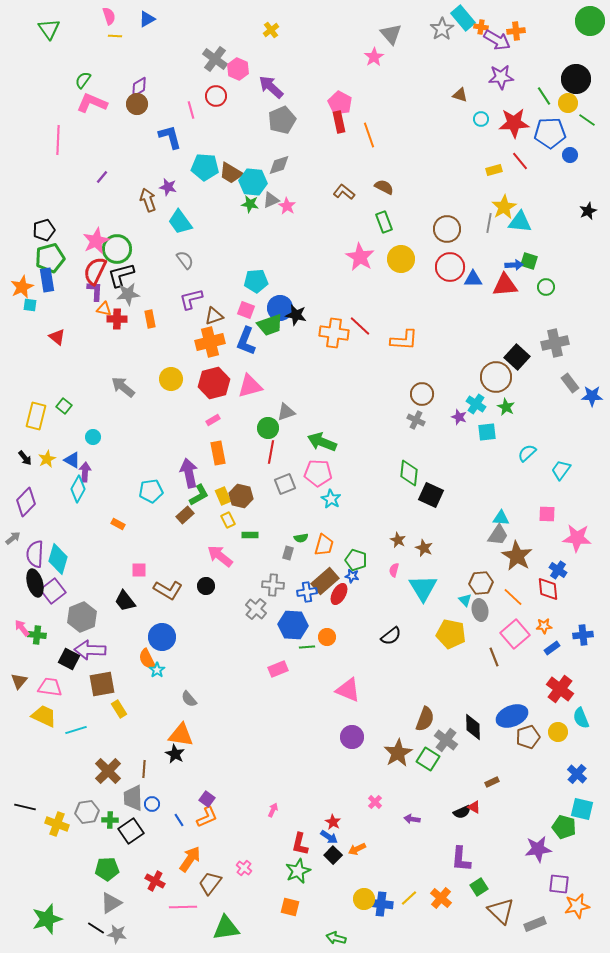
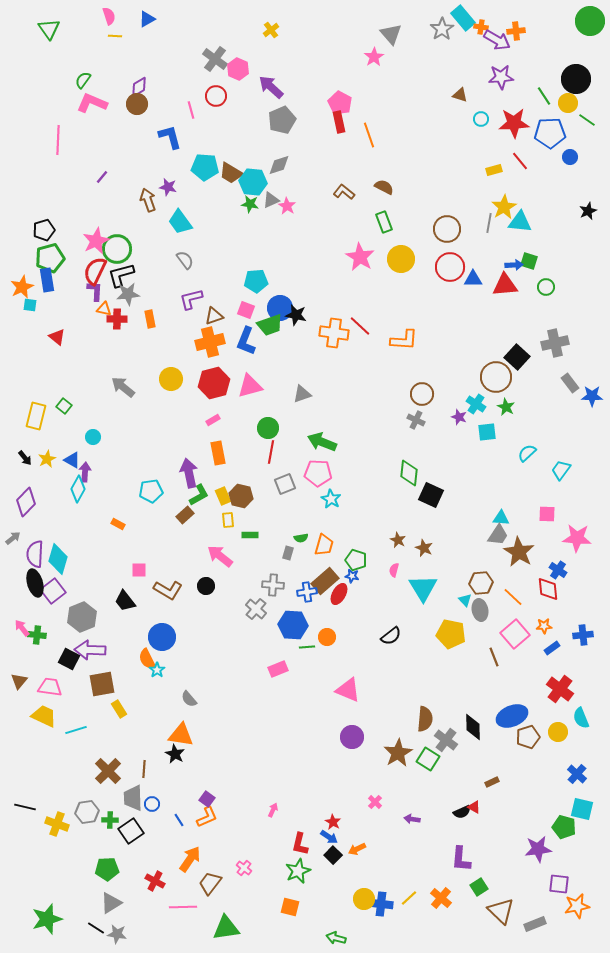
blue circle at (570, 155): moved 2 px down
gray triangle at (286, 412): moved 16 px right, 18 px up
yellow rectangle at (228, 520): rotated 21 degrees clockwise
brown star at (517, 556): moved 2 px right, 4 px up
brown semicircle at (425, 719): rotated 15 degrees counterclockwise
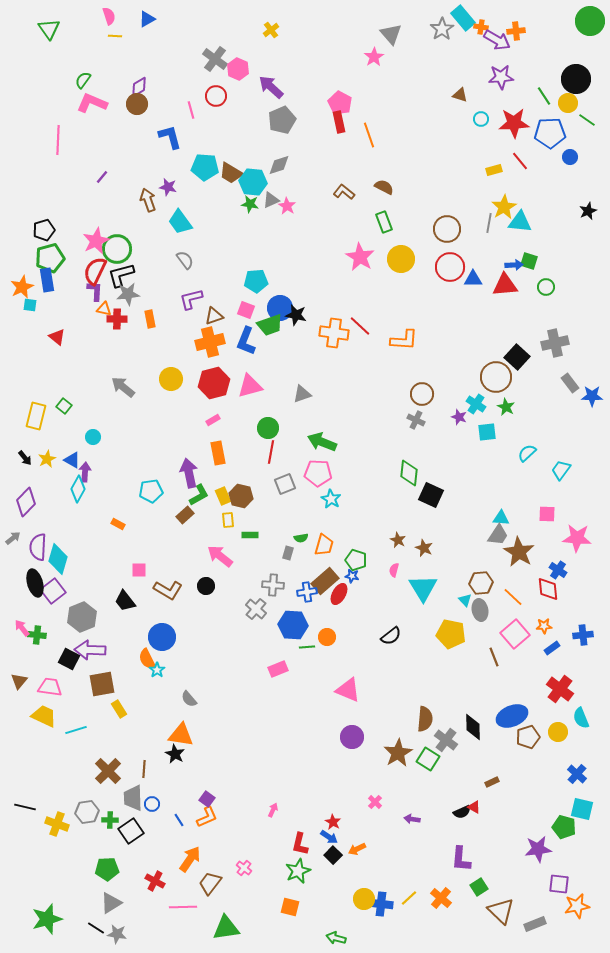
purple semicircle at (35, 554): moved 3 px right, 7 px up
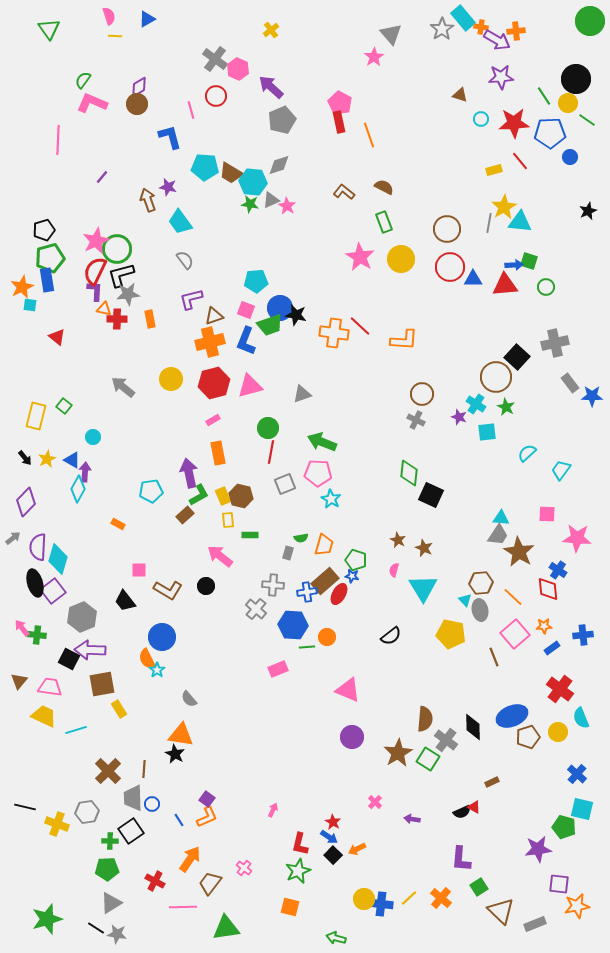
green cross at (110, 820): moved 21 px down
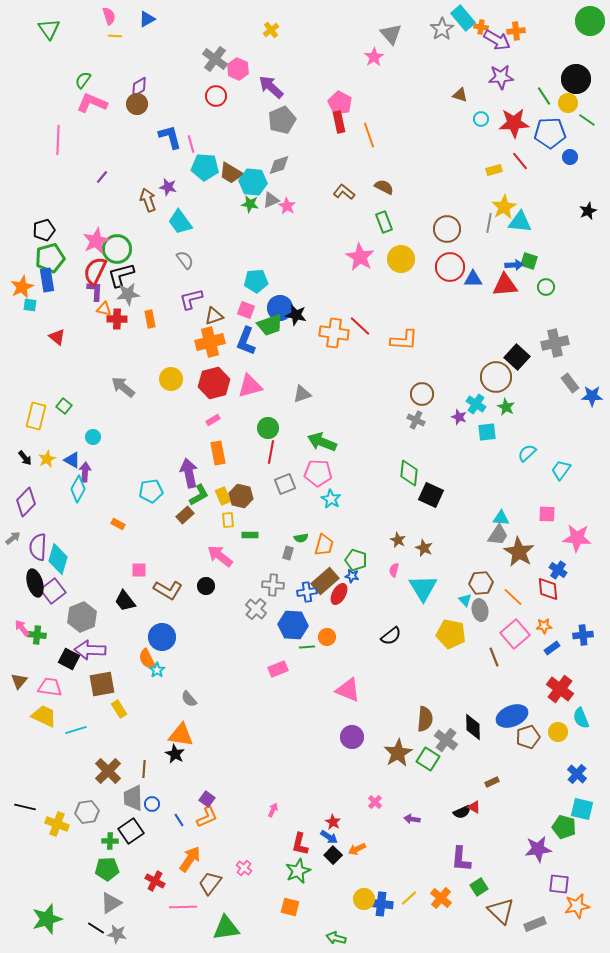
pink line at (191, 110): moved 34 px down
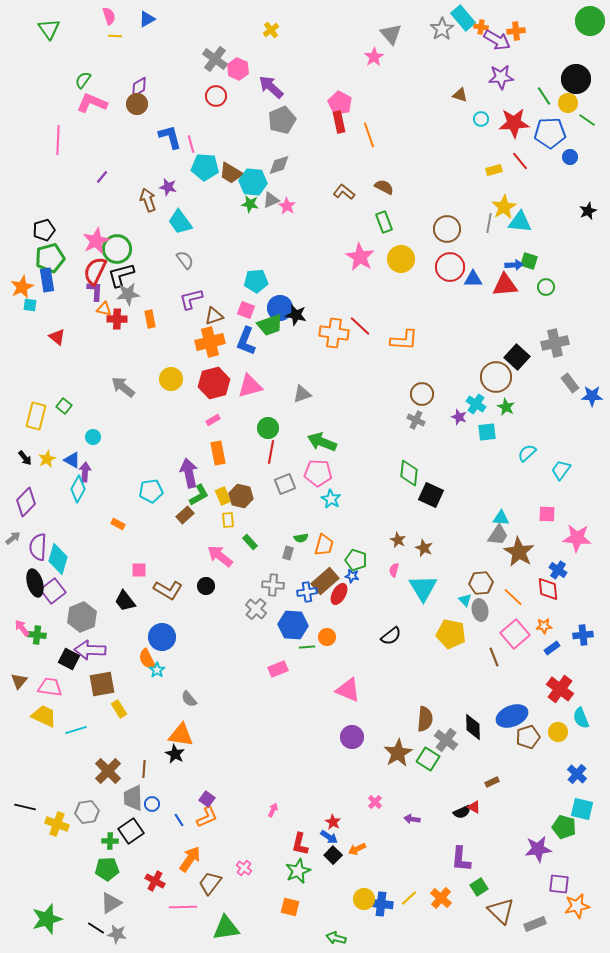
green rectangle at (250, 535): moved 7 px down; rotated 49 degrees clockwise
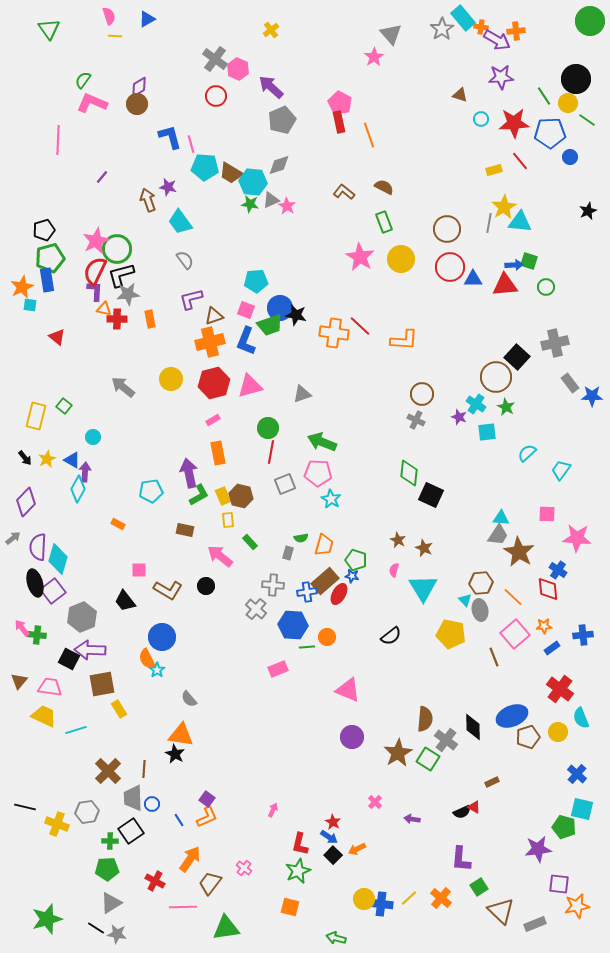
brown rectangle at (185, 515): moved 15 px down; rotated 54 degrees clockwise
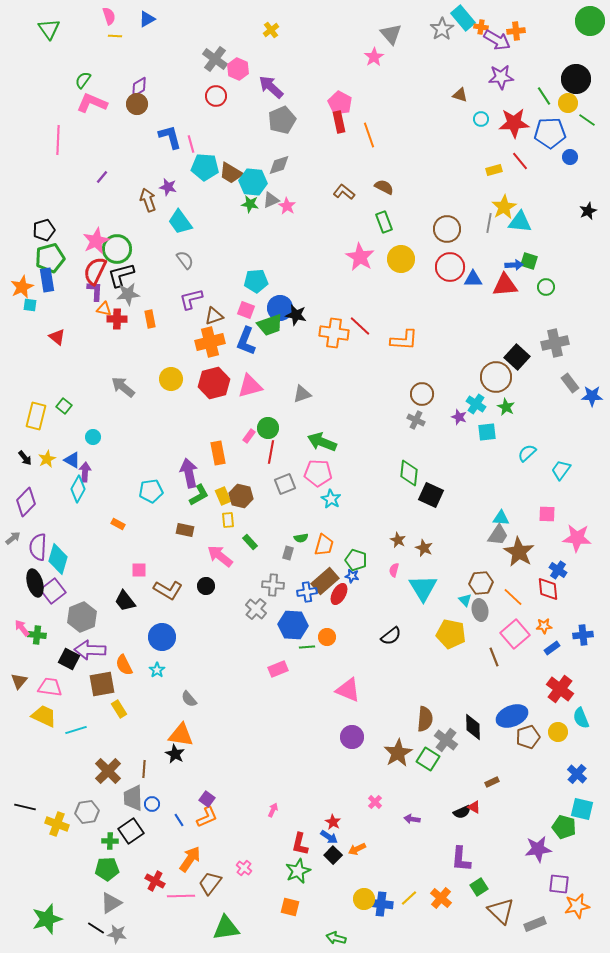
pink rectangle at (213, 420): moved 36 px right, 16 px down; rotated 24 degrees counterclockwise
orange semicircle at (147, 659): moved 23 px left, 6 px down
pink line at (183, 907): moved 2 px left, 11 px up
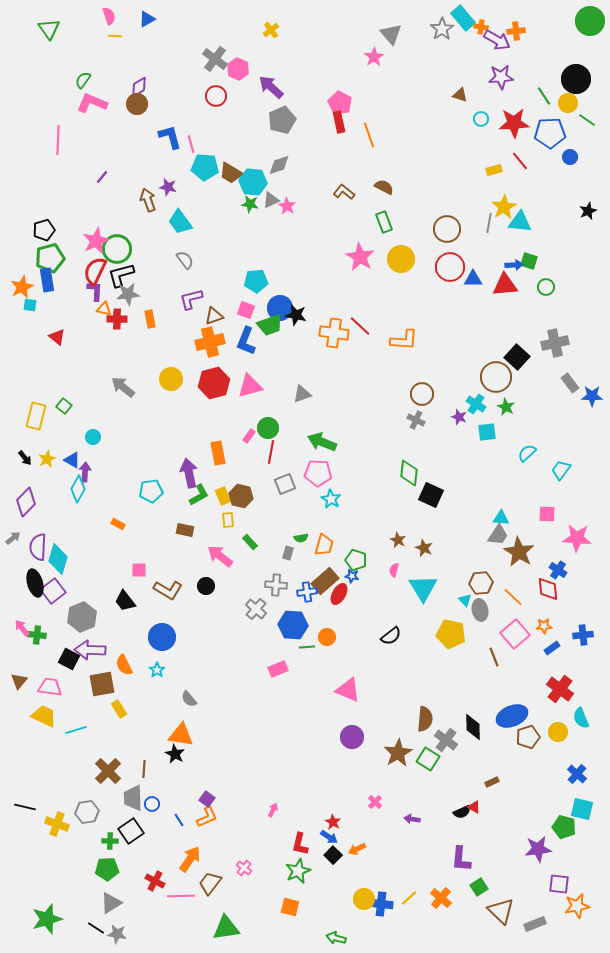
gray cross at (273, 585): moved 3 px right
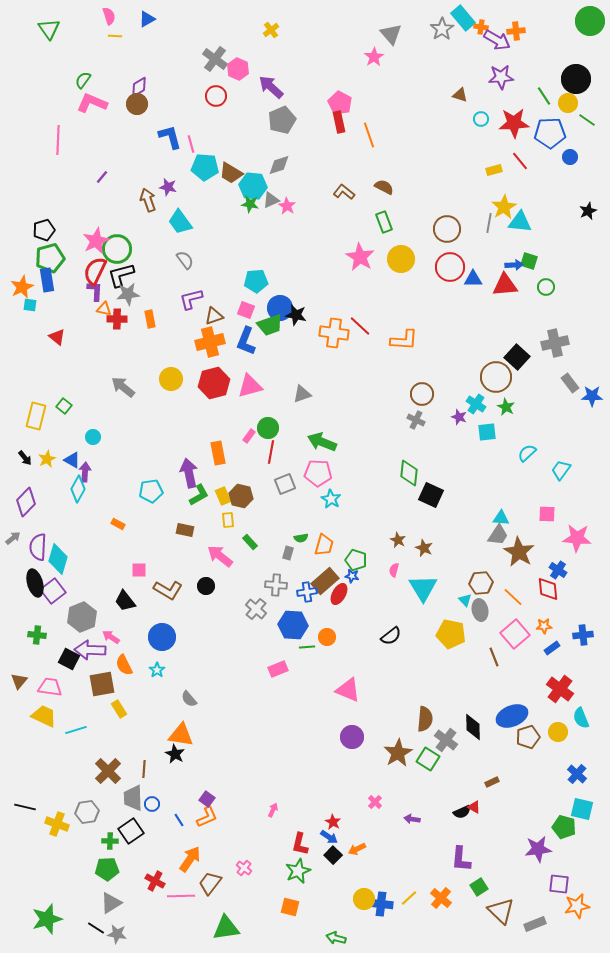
cyan hexagon at (253, 182): moved 4 px down
pink arrow at (22, 628): moved 89 px right, 9 px down; rotated 18 degrees counterclockwise
